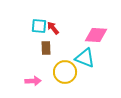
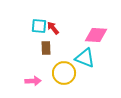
yellow circle: moved 1 px left, 1 px down
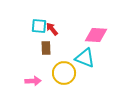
red arrow: moved 1 px left, 1 px down
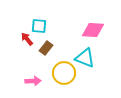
red arrow: moved 25 px left, 10 px down
pink diamond: moved 3 px left, 5 px up
brown rectangle: rotated 40 degrees clockwise
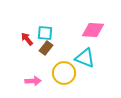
cyan square: moved 6 px right, 7 px down
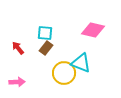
pink diamond: rotated 10 degrees clockwise
red arrow: moved 9 px left, 9 px down
cyan triangle: moved 4 px left, 5 px down
pink arrow: moved 16 px left, 1 px down
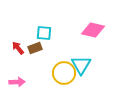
cyan square: moved 1 px left
brown rectangle: moved 11 px left; rotated 32 degrees clockwise
cyan triangle: moved 2 px down; rotated 40 degrees clockwise
